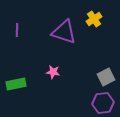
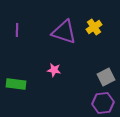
yellow cross: moved 8 px down
pink star: moved 1 px right, 2 px up
green rectangle: rotated 18 degrees clockwise
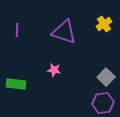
yellow cross: moved 10 px right, 3 px up
gray square: rotated 18 degrees counterclockwise
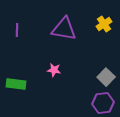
purple triangle: moved 3 px up; rotated 8 degrees counterclockwise
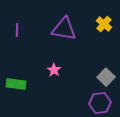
yellow cross: rotated 14 degrees counterclockwise
pink star: rotated 24 degrees clockwise
purple hexagon: moved 3 px left
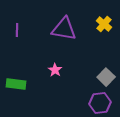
pink star: moved 1 px right
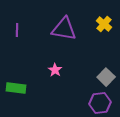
green rectangle: moved 4 px down
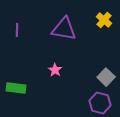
yellow cross: moved 4 px up
purple hexagon: rotated 20 degrees clockwise
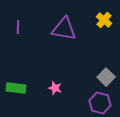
purple line: moved 1 px right, 3 px up
pink star: moved 18 px down; rotated 16 degrees counterclockwise
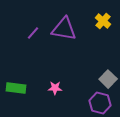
yellow cross: moved 1 px left, 1 px down
purple line: moved 15 px right, 6 px down; rotated 40 degrees clockwise
gray square: moved 2 px right, 2 px down
pink star: rotated 16 degrees counterclockwise
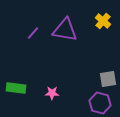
purple triangle: moved 1 px right, 1 px down
gray square: rotated 36 degrees clockwise
pink star: moved 3 px left, 5 px down
